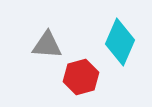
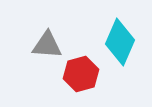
red hexagon: moved 3 px up
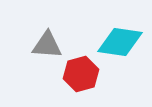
cyan diamond: rotated 75 degrees clockwise
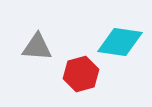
gray triangle: moved 10 px left, 2 px down
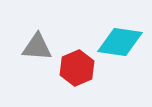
red hexagon: moved 4 px left, 6 px up; rotated 8 degrees counterclockwise
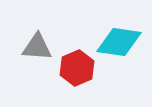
cyan diamond: moved 1 px left
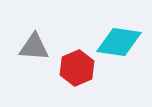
gray triangle: moved 3 px left
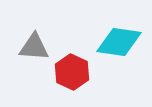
red hexagon: moved 5 px left, 4 px down; rotated 12 degrees counterclockwise
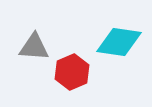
red hexagon: rotated 12 degrees clockwise
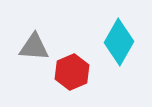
cyan diamond: rotated 69 degrees counterclockwise
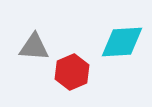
cyan diamond: moved 3 px right; rotated 57 degrees clockwise
